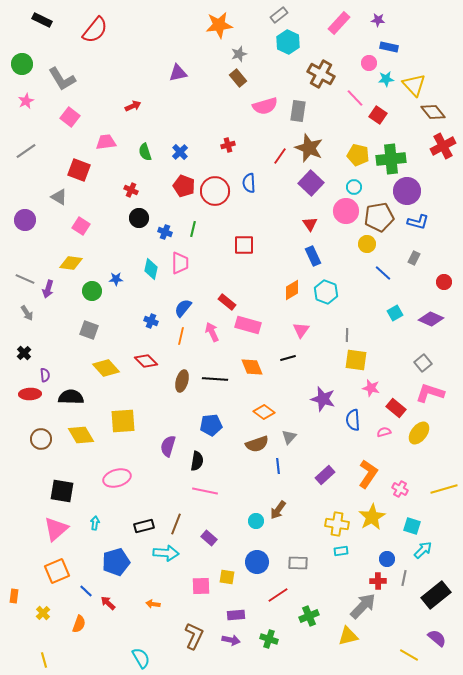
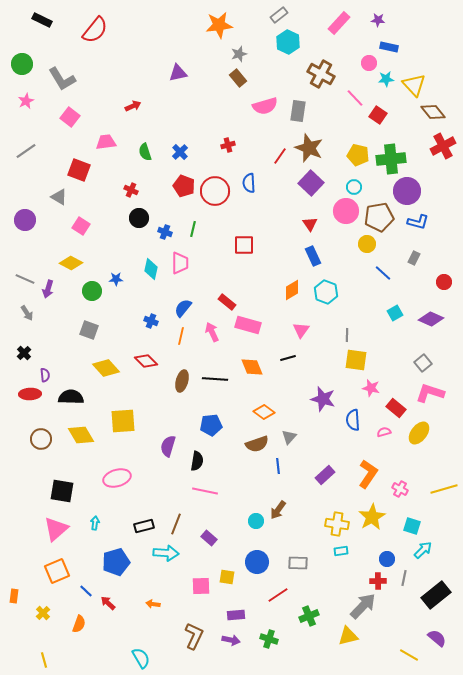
yellow diamond at (71, 263): rotated 20 degrees clockwise
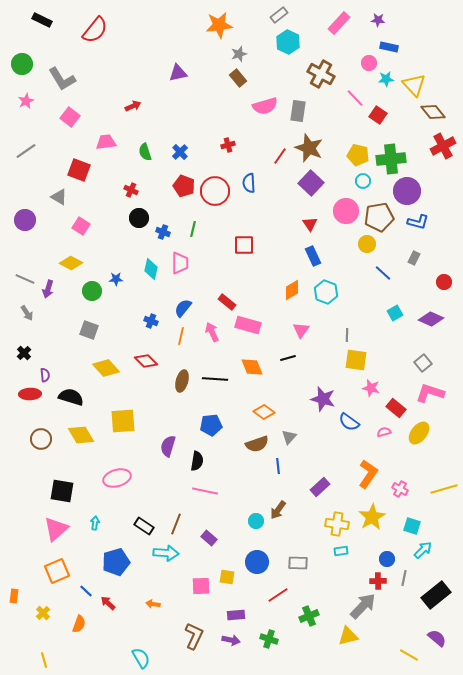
cyan circle at (354, 187): moved 9 px right, 6 px up
blue cross at (165, 232): moved 2 px left
black semicircle at (71, 397): rotated 15 degrees clockwise
blue semicircle at (353, 420): moved 4 px left, 2 px down; rotated 50 degrees counterclockwise
purple rectangle at (325, 475): moved 5 px left, 12 px down
black rectangle at (144, 526): rotated 48 degrees clockwise
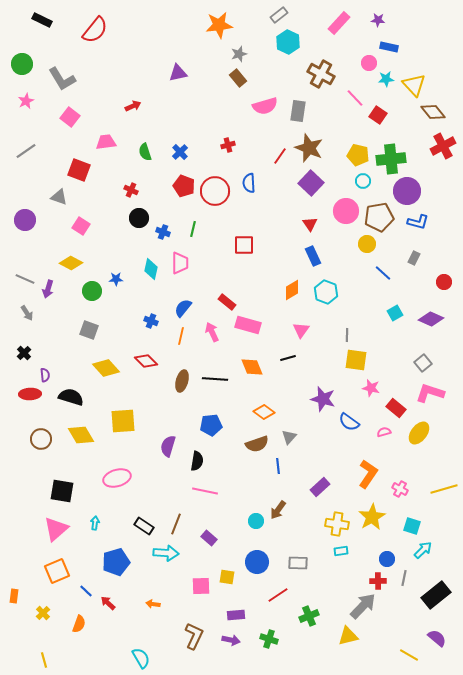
gray triangle at (59, 197): rotated 12 degrees counterclockwise
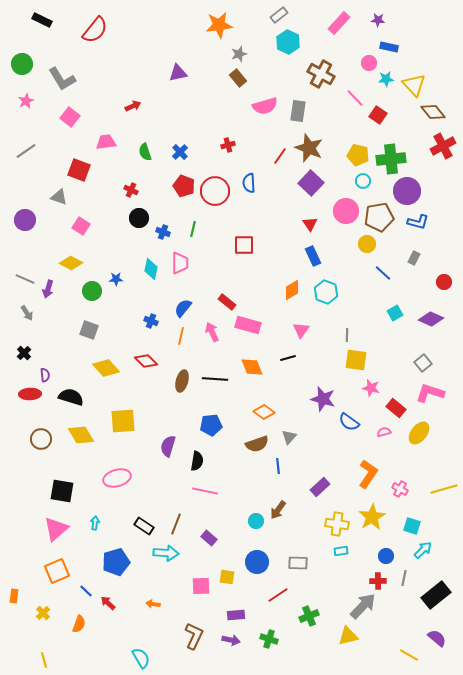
blue circle at (387, 559): moved 1 px left, 3 px up
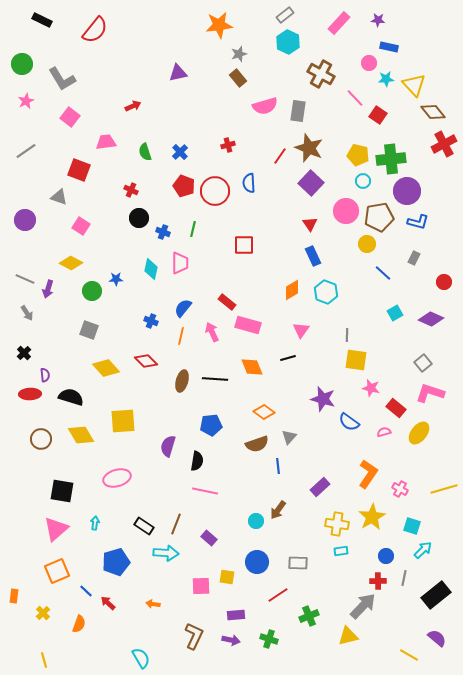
gray rectangle at (279, 15): moved 6 px right
red cross at (443, 146): moved 1 px right, 2 px up
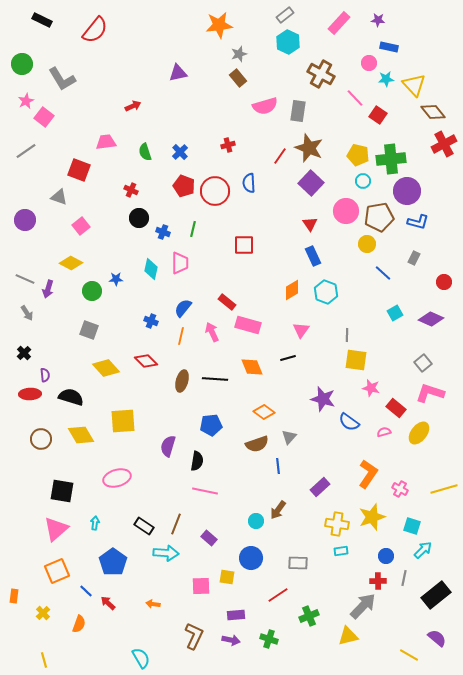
pink square at (70, 117): moved 26 px left
pink square at (81, 226): rotated 18 degrees clockwise
yellow star at (372, 517): rotated 12 degrees clockwise
blue pentagon at (116, 562): moved 3 px left; rotated 20 degrees counterclockwise
blue circle at (257, 562): moved 6 px left, 4 px up
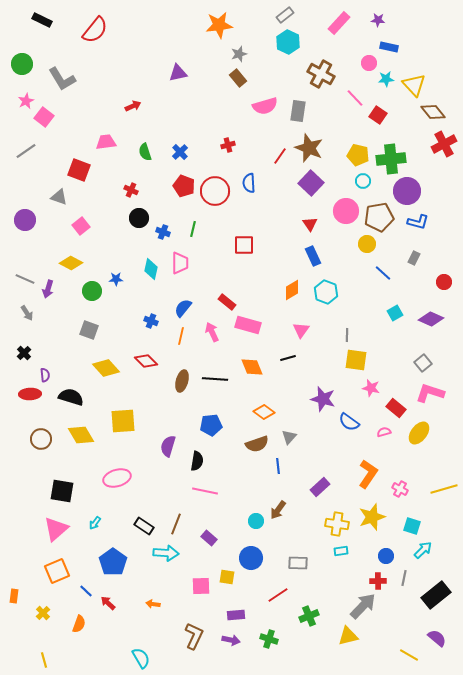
cyan arrow at (95, 523): rotated 152 degrees counterclockwise
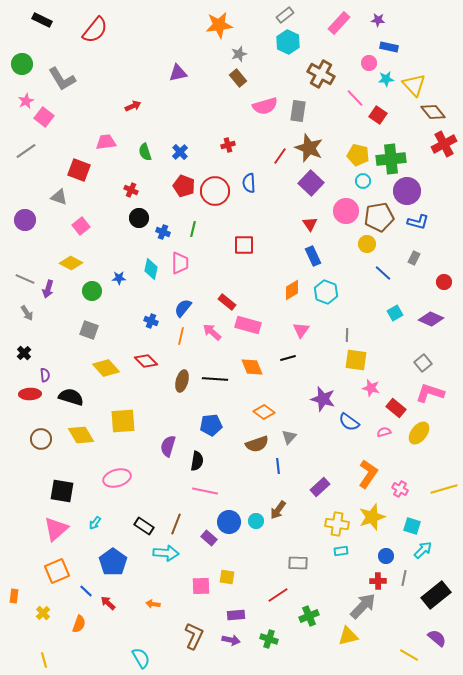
blue star at (116, 279): moved 3 px right, 1 px up
pink arrow at (212, 332): rotated 24 degrees counterclockwise
blue circle at (251, 558): moved 22 px left, 36 px up
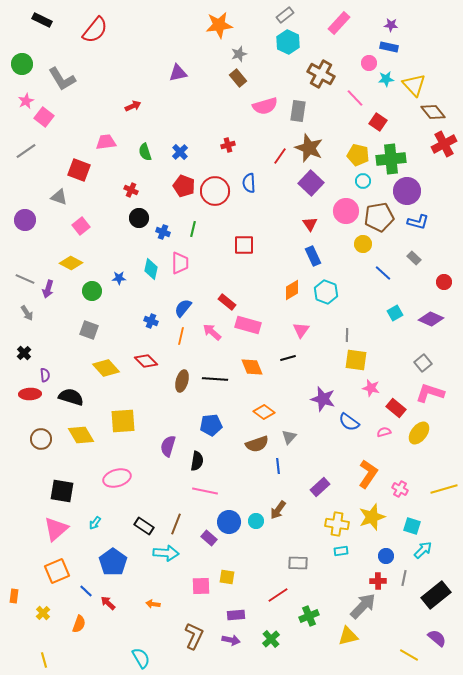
purple star at (378, 20): moved 13 px right, 5 px down
red square at (378, 115): moved 7 px down
yellow circle at (367, 244): moved 4 px left
gray rectangle at (414, 258): rotated 72 degrees counterclockwise
green cross at (269, 639): moved 2 px right; rotated 30 degrees clockwise
